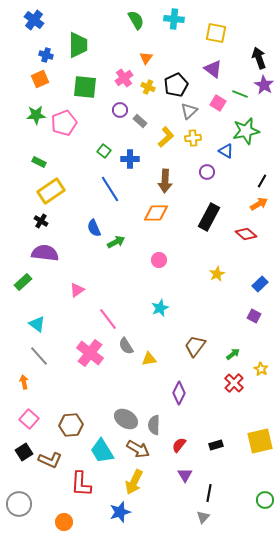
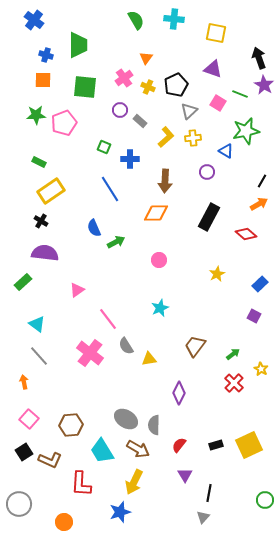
purple triangle at (213, 69): rotated 18 degrees counterclockwise
orange square at (40, 79): moved 3 px right, 1 px down; rotated 24 degrees clockwise
green square at (104, 151): moved 4 px up; rotated 16 degrees counterclockwise
yellow square at (260, 441): moved 11 px left, 4 px down; rotated 12 degrees counterclockwise
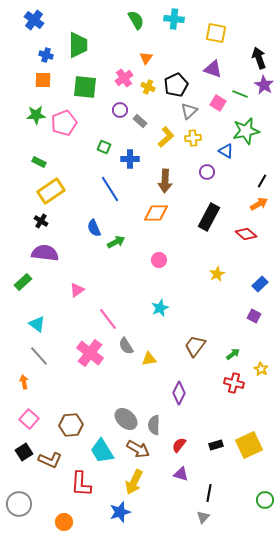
red cross at (234, 383): rotated 30 degrees counterclockwise
gray ellipse at (126, 419): rotated 10 degrees clockwise
purple triangle at (185, 475): moved 4 px left, 1 px up; rotated 42 degrees counterclockwise
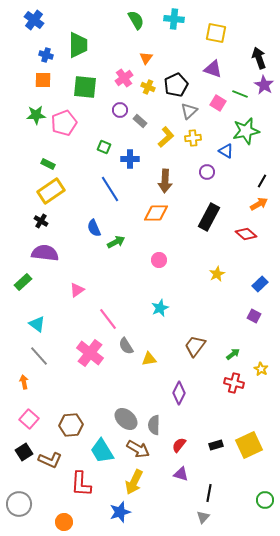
green rectangle at (39, 162): moved 9 px right, 2 px down
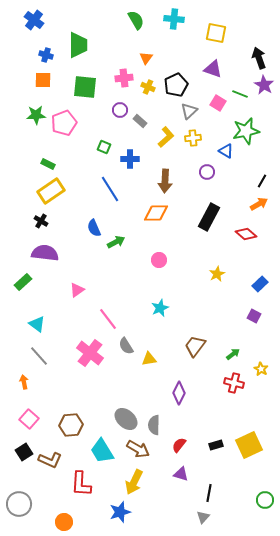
pink cross at (124, 78): rotated 30 degrees clockwise
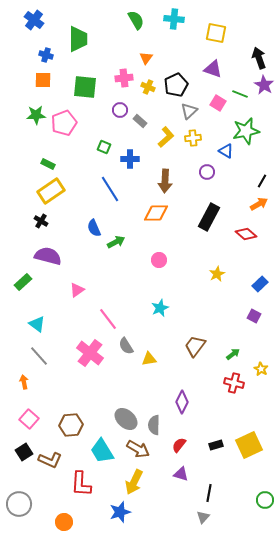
green trapezoid at (78, 45): moved 6 px up
purple semicircle at (45, 253): moved 3 px right, 3 px down; rotated 8 degrees clockwise
purple diamond at (179, 393): moved 3 px right, 9 px down
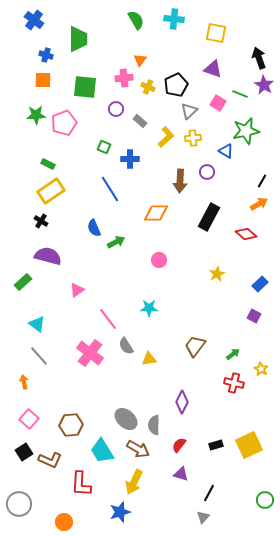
orange triangle at (146, 58): moved 6 px left, 2 px down
purple circle at (120, 110): moved 4 px left, 1 px up
brown arrow at (165, 181): moved 15 px right
cyan star at (160, 308): moved 11 px left; rotated 24 degrees clockwise
black line at (209, 493): rotated 18 degrees clockwise
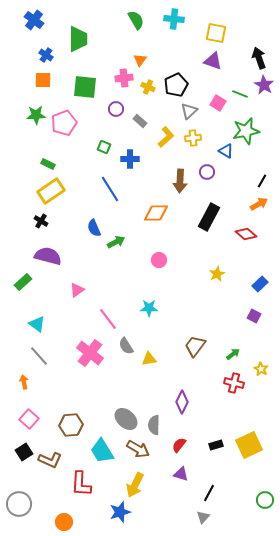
blue cross at (46, 55): rotated 16 degrees clockwise
purple triangle at (213, 69): moved 8 px up
yellow arrow at (134, 482): moved 1 px right, 3 px down
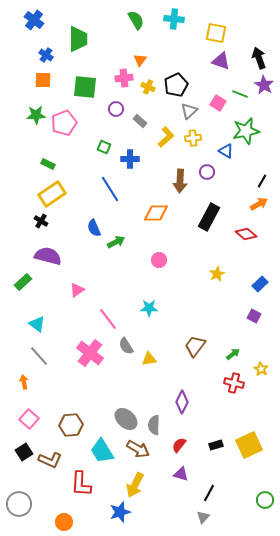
purple triangle at (213, 61): moved 8 px right
yellow rectangle at (51, 191): moved 1 px right, 3 px down
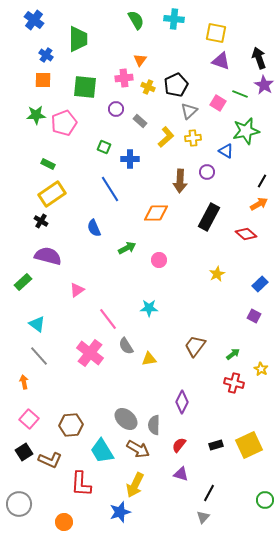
green arrow at (116, 242): moved 11 px right, 6 px down
